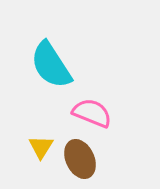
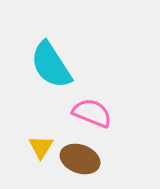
brown ellipse: rotated 45 degrees counterclockwise
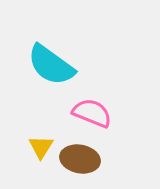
cyan semicircle: rotated 21 degrees counterclockwise
brown ellipse: rotated 9 degrees counterclockwise
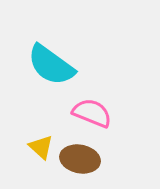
yellow triangle: rotated 20 degrees counterclockwise
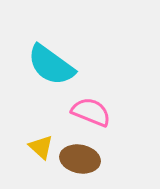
pink semicircle: moved 1 px left, 1 px up
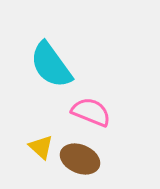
cyan semicircle: rotated 18 degrees clockwise
brown ellipse: rotated 12 degrees clockwise
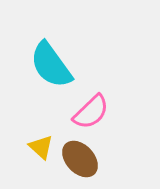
pink semicircle: rotated 114 degrees clockwise
brown ellipse: rotated 24 degrees clockwise
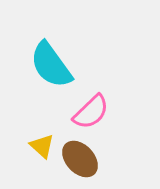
yellow triangle: moved 1 px right, 1 px up
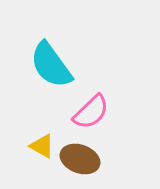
yellow triangle: rotated 12 degrees counterclockwise
brown ellipse: rotated 27 degrees counterclockwise
